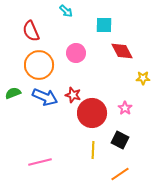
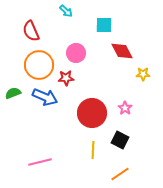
yellow star: moved 4 px up
red star: moved 7 px left, 17 px up; rotated 21 degrees counterclockwise
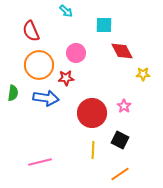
green semicircle: rotated 119 degrees clockwise
blue arrow: moved 1 px right, 1 px down; rotated 15 degrees counterclockwise
pink star: moved 1 px left, 2 px up
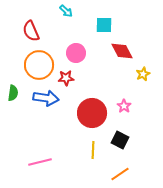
yellow star: rotated 24 degrees counterclockwise
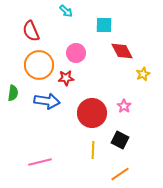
blue arrow: moved 1 px right, 3 px down
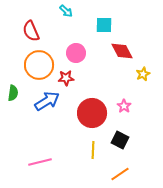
blue arrow: rotated 40 degrees counterclockwise
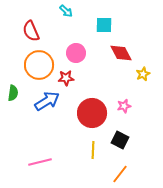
red diamond: moved 1 px left, 2 px down
pink star: rotated 24 degrees clockwise
orange line: rotated 18 degrees counterclockwise
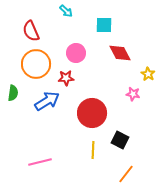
red diamond: moved 1 px left
orange circle: moved 3 px left, 1 px up
yellow star: moved 5 px right; rotated 16 degrees counterclockwise
pink star: moved 9 px right, 12 px up; rotated 24 degrees clockwise
orange line: moved 6 px right
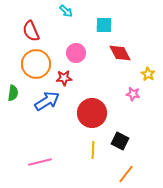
red star: moved 2 px left
black square: moved 1 px down
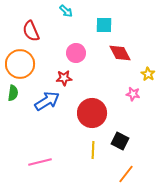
orange circle: moved 16 px left
